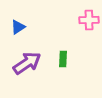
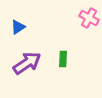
pink cross: moved 2 px up; rotated 30 degrees clockwise
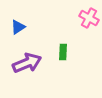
green rectangle: moved 7 px up
purple arrow: rotated 12 degrees clockwise
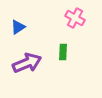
pink cross: moved 14 px left
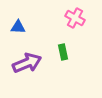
blue triangle: rotated 35 degrees clockwise
green rectangle: rotated 14 degrees counterclockwise
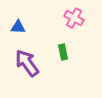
pink cross: moved 1 px left
purple arrow: rotated 104 degrees counterclockwise
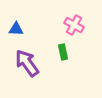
pink cross: moved 7 px down
blue triangle: moved 2 px left, 2 px down
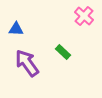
pink cross: moved 10 px right, 9 px up; rotated 12 degrees clockwise
green rectangle: rotated 35 degrees counterclockwise
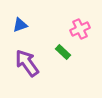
pink cross: moved 4 px left, 13 px down; rotated 24 degrees clockwise
blue triangle: moved 4 px right, 4 px up; rotated 21 degrees counterclockwise
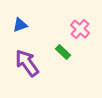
pink cross: rotated 24 degrees counterclockwise
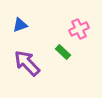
pink cross: moved 1 px left; rotated 24 degrees clockwise
purple arrow: rotated 8 degrees counterclockwise
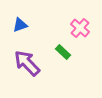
pink cross: moved 1 px right, 1 px up; rotated 24 degrees counterclockwise
